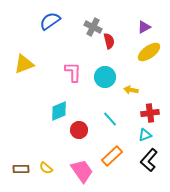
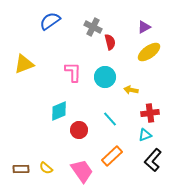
red semicircle: moved 1 px right, 1 px down
black L-shape: moved 4 px right
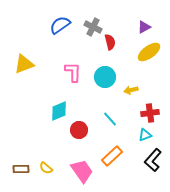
blue semicircle: moved 10 px right, 4 px down
yellow arrow: rotated 24 degrees counterclockwise
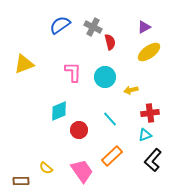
brown rectangle: moved 12 px down
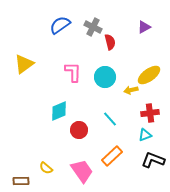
yellow ellipse: moved 23 px down
yellow triangle: rotated 15 degrees counterclockwise
black L-shape: rotated 70 degrees clockwise
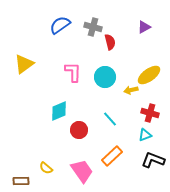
gray cross: rotated 12 degrees counterclockwise
red cross: rotated 24 degrees clockwise
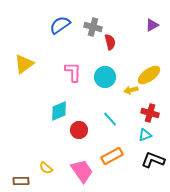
purple triangle: moved 8 px right, 2 px up
orange rectangle: rotated 15 degrees clockwise
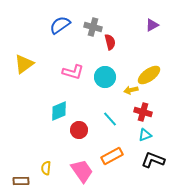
pink L-shape: rotated 105 degrees clockwise
red cross: moved 7 px left, 1 px up
yellow semicircle: rotated 56 degrees clockwise
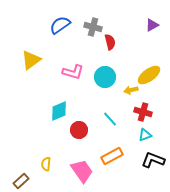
yellow triangle: moved 7 px right, 4 px up
yellow semicircle: moved 4 px up
brown rectangle: rotated 42 degrees counterclockwise
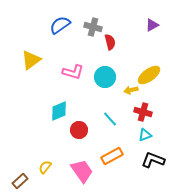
yellow semicircle: moved 1 px left, 3 px down; rotated 32 degrees clockwise
brown rectangle: moved 1 px left
